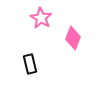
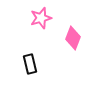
pink star: rotated 25 degrees clockwise
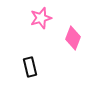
black rectangle: moved 3 px down
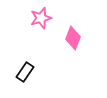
black rectangle: moved 5 px left, 5 px down; rotated 48 degrees clockwise
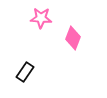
pink star: rotated 20 degrees clockwise
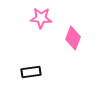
black rectangle: moved 6 px right; rotated 48 degrees clockwise
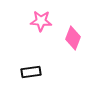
pink star: moved 3 px down
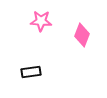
pink diamond: moved 9 px right, 3 px up
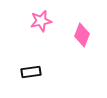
pink star: rotated 15 degrees counterclockwise
